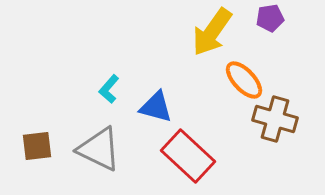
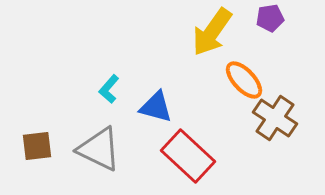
brown cross: moved 1 px up; rotated 18 degrees clockwise
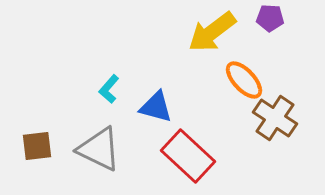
purple pentagon: rotated 12 degrees clockwise
yellow arrow: rotated 18 degrees clockwise
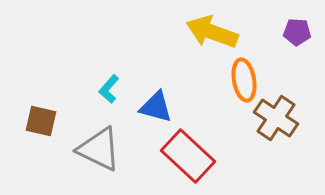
purple pentagon: moved 27 px right, 14 px down
yellow arrow: rotated 57 degrees clockwise
orange ellipse: rotated 33 degrees clockwise
brown cross: moved 1 px right
brown square: moved 4 px right, 25 px up; rotated 20 degrees clockwise
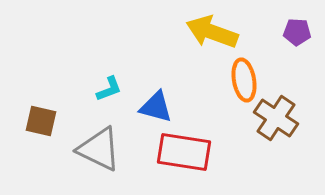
cyan L-shape: rotated 152 degrees counterclockwise
red rectangle: moved 4 px left, 4 px up; rotated 34 degrees counterclockwise
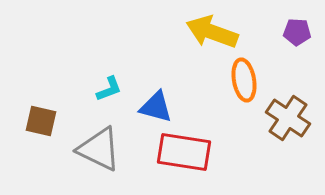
brown cross: moved 12 px right
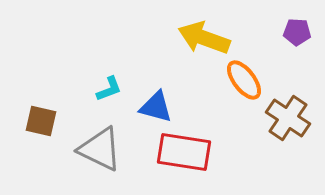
yellow arrow: moved 8 px left, 6 px down
orange ellipse: rotated 27 degrees counterclockwise
gray triangle: moved 1 px right
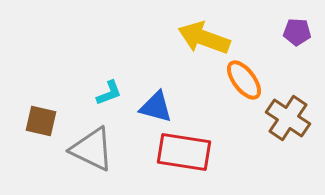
cyan L-shape: moved 4 px down
gray triangle: moved 8 px left
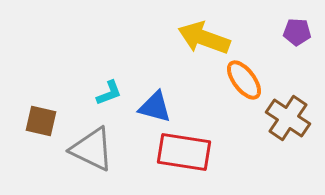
blue triangle: moved 1 px left
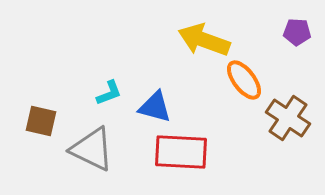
yellow arrow: moved 2 px down
red rectangle: moved 3 px left; rotated 6 degrees counterclockwise
